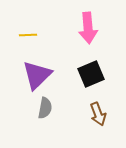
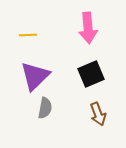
purple triangle: moved 2 px left, 1 px down
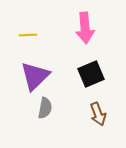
pink arrow: moved 3 px left
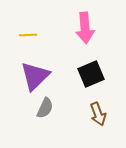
gray semicircle: rotated 15 degrees clockwise
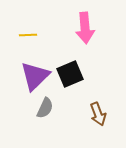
black square: moved 21 px left
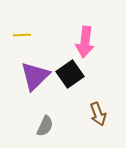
pink arrow: moved 14 px down; rotated 12 degrees clockwise
yellow line: moved 6 px left
black square: rotated 12 degrees counterclockwise
gray semicircle: moved 18 px down
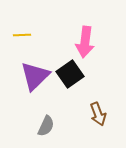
gray semicircle: moved 1 px right
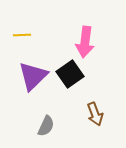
purple triangle: moved 2 px left
brown arrow: moved 3 px left
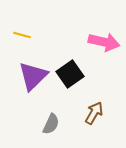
yellow line: rotated 18 degrees clockwise
pink arrow: moved 19 px right; rotated 84 degrees counterclockwise
brown arrow: moved 1 px left, 1 px up; rotated 130 degrees counterclockwise
gray semicircle: moved 5 px right, 2 px up
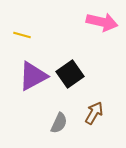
pink arrow: moved 2 px left, 20 px up
purple triangle: rotated 16 degrees clockwise
gray semicircle: moved 8 px right, 1 px up
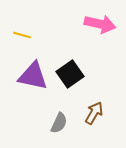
pink arrow: moved 2 px left, 2 px down
purple triangle: rotated 40 degrees clockwise
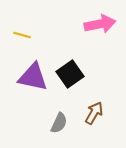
pink arrow: rotated 24 degrees counterclockwise
purple triangle: moved 1 px down
